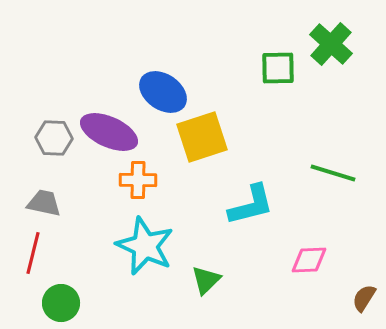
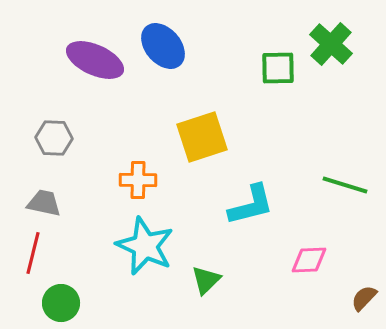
blue ellipse: moved 46 px up; rotated 15 degrees clockwise
purple ellipse: moved 14 px left, 72 px up
green line: moved 12 px right, 12 px down
brown semicircle: rotated 12 degrees clockwise
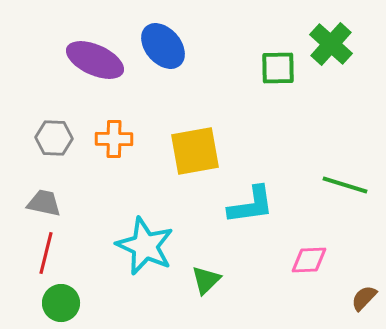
yellow square: moved 7 px left, 14 px down; rotated 8 degrees clockwise
orange cross: moved 24 px left, 41 px up
cyan L-shape: rotated 6 degrees clockwise
red line: moved 13 px right
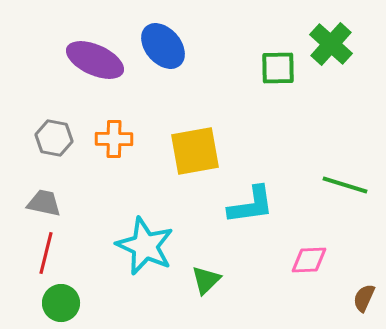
gray hexagon: rotated 9 degrees clockwise
brown semicircle: rotated 20 degrees counterclockwise
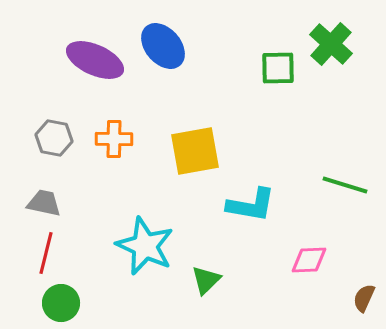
cyan L-shape: rotated 18 degrees clockwise
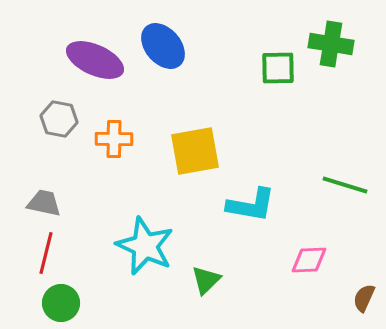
green cross: rotated 33 degrees counterclockwise
gray hexagon: moved 5 px right, 19 px up
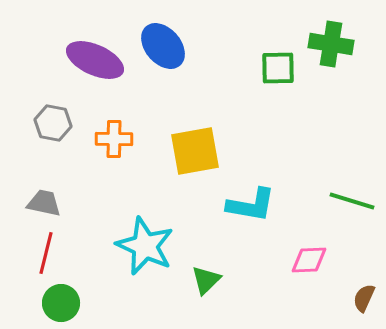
gray hexagon: moved 6 px left, 4 px down
green line: moved 7 px right, 16 px down
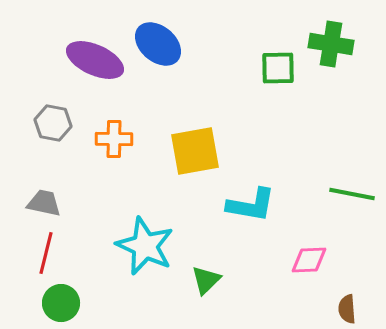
blue ellipse: moved 5 px left, 2 px up; rotated 9 degrees counterclockwise
green line: moved 7 px up; rotated 6 degrees counterclockwise
brown semicircle: moved 17 px left, 11 px down; rotated 28 degrees counterclockwise
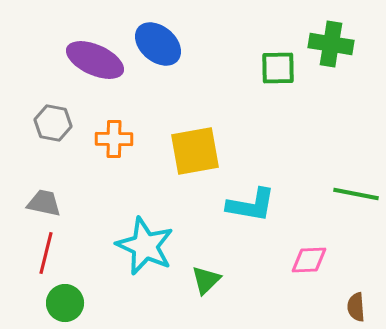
green line: moved 4 px right
green circle: moved 4 px right
brown semicircle: moved 9 px right, 2 px up
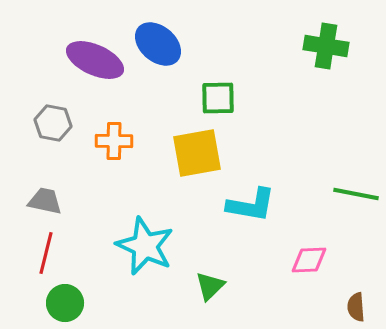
green cross: moved 5 px left, 2 px down
green square: moved 60 px left, 30 px down
orange cross: moved 2 px down
yellow square: moved 2 px right, 2 px down
gray trapezoid: moved 1 px right, 2 px up
green triangle: moved 4 px right, 6 px down
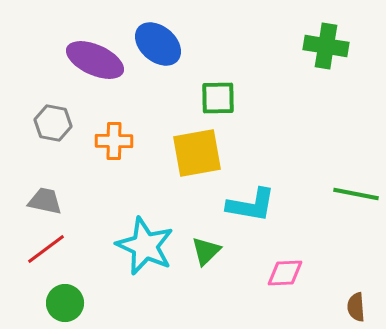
red line: moved 4 px up; rotated 39 degrees clockwise
pink diamond: moved 24 px left, 13 px down
green triangle: moved 4 px left, 35 px up
